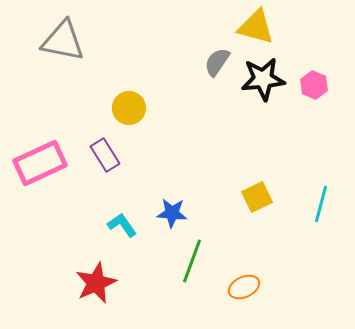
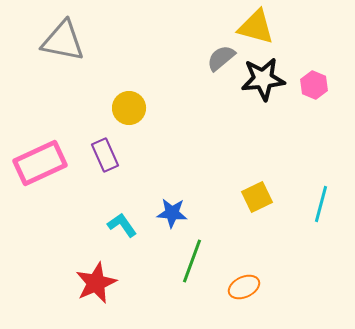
gray semicircle: moved 4 px right, 4 px up; rotated 16 degrees clockwise
purple rectangle: rotated 8 degrees clockwise
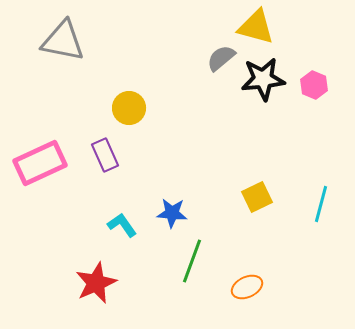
orange ellipse: moved 3 px right
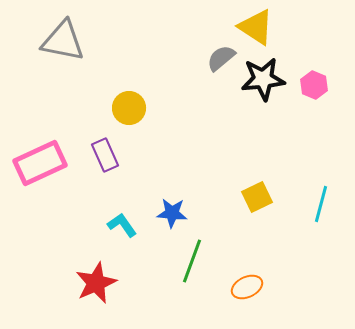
yellow triangle: rotated 18 degrees clockwise
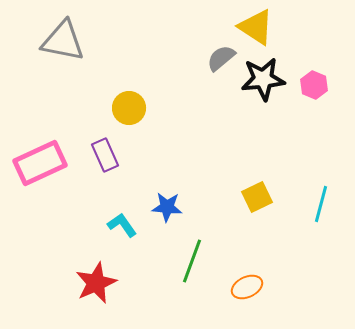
blue star: moved 5 px left, 6 px up
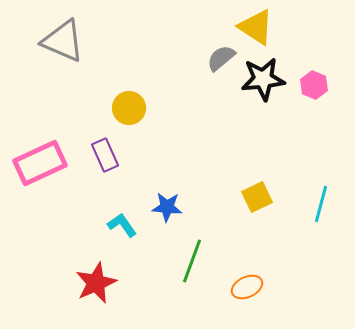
gray triangle: rotated 12 degrees clockwise
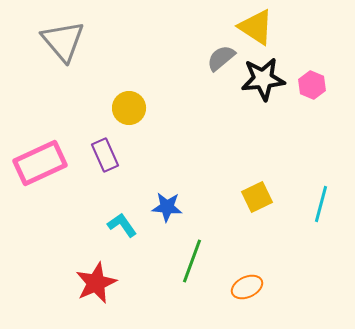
gray triangle: rotated 27 degrees clockwise
pink hexagon: moved 2 px left
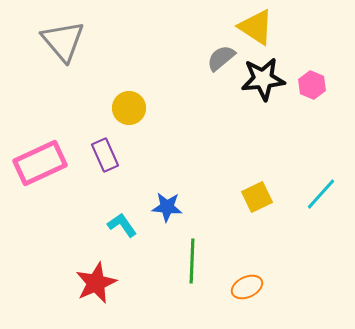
cyan line: moved 10 px up; rotated 27 degrees clockwise
green line: rotated 18 degrees counterclockwise
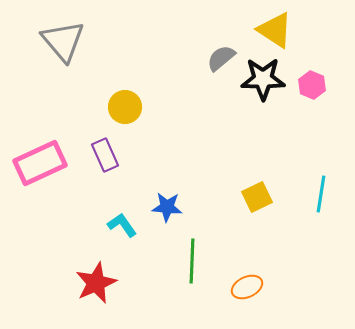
yellow triangle: moved 19 px right, 3 px down
black star: rotated 6 degrees clockwise
yellow circle: moved 4 px left, 1 px up
cyan line: rotated 33 degrees counterclockwise
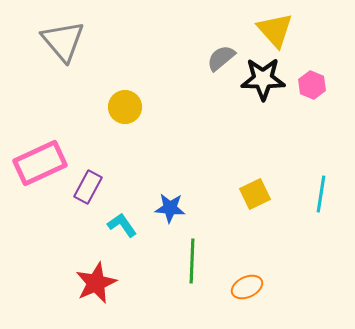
yellow triangle: rotated 15 degrees clockwise
purple rectangle: moved 17 px left, 32 px down; rotated 52 degrees clockwise
yellow square: moved 2 px left, 3 px up
blue star: moved 3 px right, 1 px down
